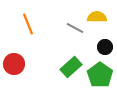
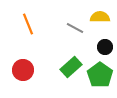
yellow semicircle: moved 3 px right
red circle: moved 9 px right, 6 px down
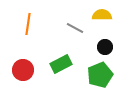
yellow semicircle: moved 2 px right, 2 px up
orange line: rotated 30 degrees clockwise
green rectangle: moved 10 px left, 3 px up; rotated 15 degrees clockwise
green pentagon: rotated 15 degrees clockwise
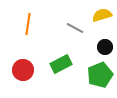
yellow semicircle: rotated 18 degrees counterclockwise
